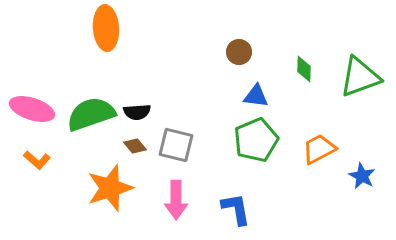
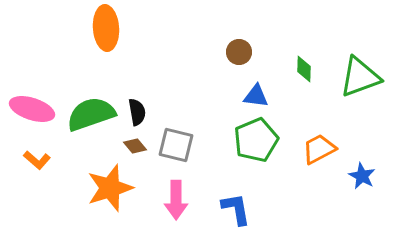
black semicircle: rotated 96 degrees counterclockwise
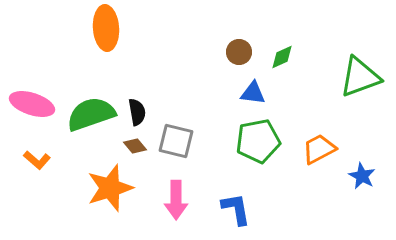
green diamond: moved 22 px left, 12 px up; rotated 64 degrees clockwise
blue triangle: moved 3 px left, 3 px up
pink ellipse: moved 5 px up
green pentagon: moved 2 px right, 1 px down; rotated 12 degrees clockwise
gray square: moved 4 px up
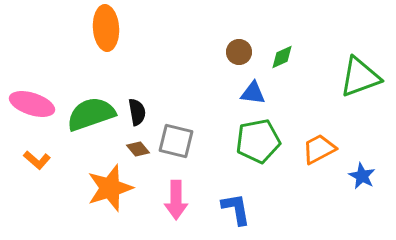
brown diamond: moved 3 px right, 3 px down
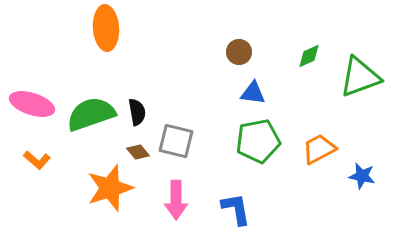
green diamond: moved 27 px right, 1 px up
brown diamond: moved 3 px down
blue star: rotated 16 degrees counterclockwise
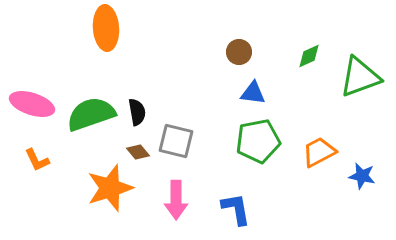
orange trapezoid: moved 3 px down
orange L-shape: rotated 24 degrees clockwise
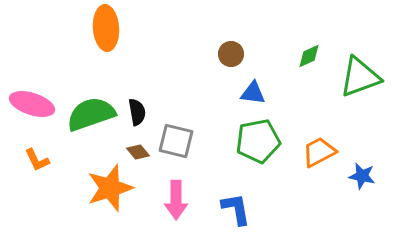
brown circle: moved 8 px left, 2 px down
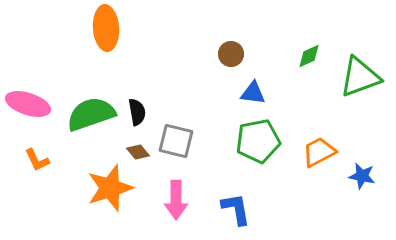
pink ellipse: moved 4 px left
